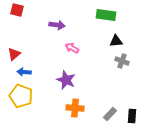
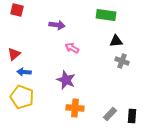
yellow pentagon: moved 1 px right, 1 px down
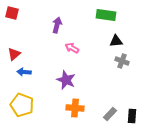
red square: moved 5 px left, 3 px down
purple arrow: rotated 84 degrees counterclockwise
yellow pentagon: moved 8 px down
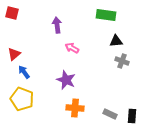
purple arrow: rotated 21 degrees counterclockwise
blue arrow: rotated 48 degrees clockwise
yellow pentagon: moved 6 px up
gray rectangle: rotated 72 degrees clockwise
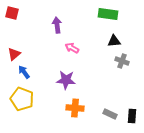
green rectangle: moved 2 px right, 1 px up
black triangle: moved 2 px left
purple star: rotated 18 degrees counterclockwise
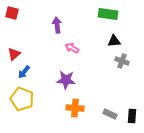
blue arrow: rotated 104 degrees counterclockwise
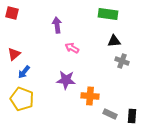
orange cross: moved 15 px right, 12 px up
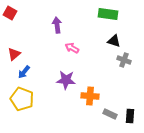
red square: moved 2 px left; rotated 16 degrees clockwise
black triangle: rotated 24 degrees clockwise
gray cross: moved 2 px right, 1 px up
black rectangle: moved 2 px left
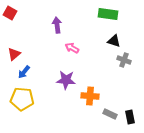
yellow pentagon: rotated 15 degrees counterclockwise
black rectangle: moved 1 px down; rotated 16 degrees counterclockwise
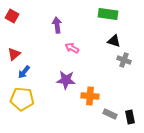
red square: moved 2 px right, 3 px down
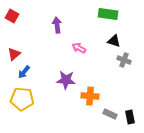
pink arrow: moved 7 px right
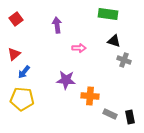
red square: moved 4 px right, 3 px down; rotated 24 degrees clockwise
pink arrow: rotated 152 degrees clockwise
